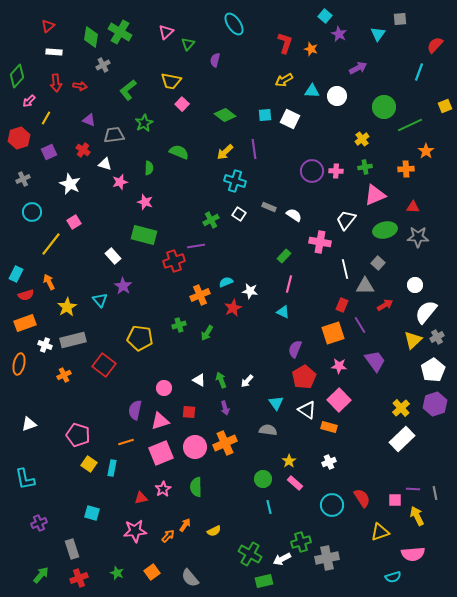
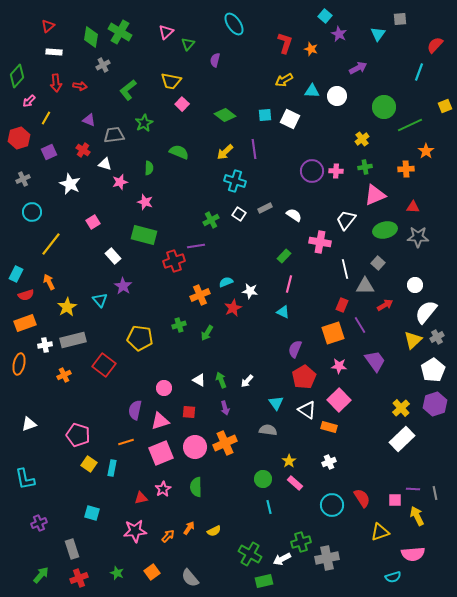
gray rectangle at (269, 207): moved 4 px left, 1 px down; rotated 48 degrees counterclockwise
pink square at (74, 222): moved 19 px right
white cross at (45, 345): rotated 32 degrees counterclockwise
orange arrow at (185, 525): moved 4 px right, 3 px down
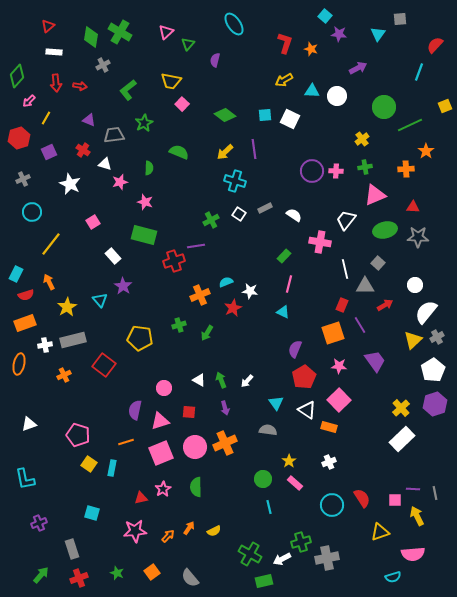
purple star at (339, 34): rotated 21 degrees counterclockwise
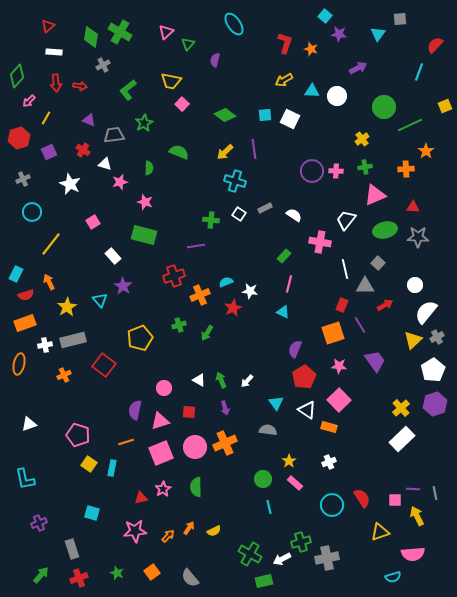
green cross at (211, 220): rotated 35 degrees clockwise
red cross at (174, 261): moved 15 px down
yellow pentagon at (140, 338): rotated 30 degrees counterclockwise
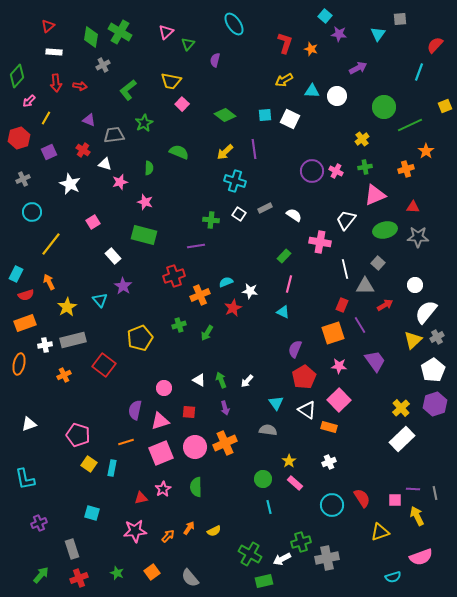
orange cross at (406, 169): rotated 14 degrees counterclockwise
pink cross at (336, 171): rotated 24 degrees clockwise
pink semicircle at (413, 554): moved 8 px right, 3 px down; rotated 15 degrees counterclockwise
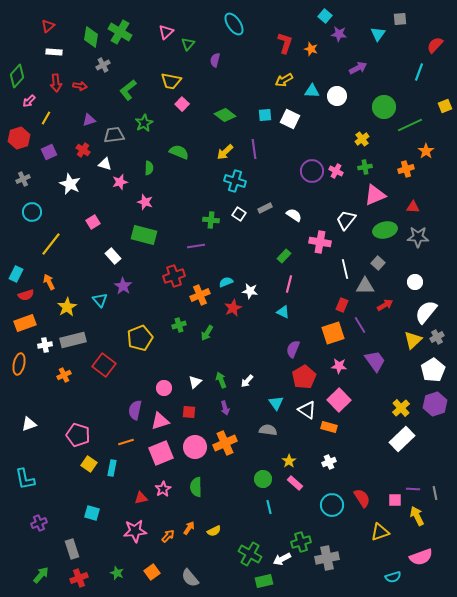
purple triangle at (89, 120): rotated 40 degrees counterclockwise
white circle at (415, 285): moved 3 px up
purple semicircle at (295, 349): moved 2 px left
white triangle at (199, 380): moved 4 px left, 2 px down; rotated 48 degrees clockwise
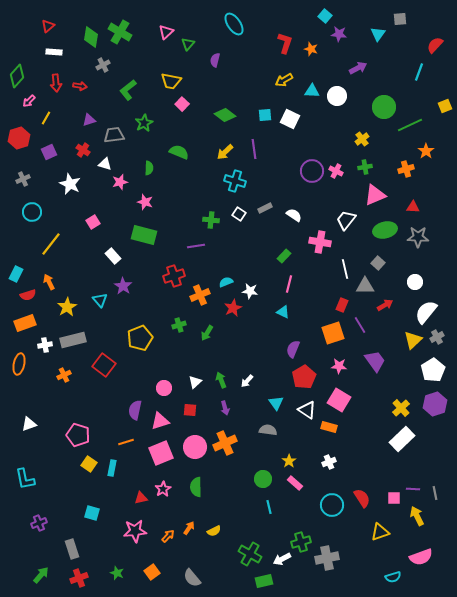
red semicircle at (26, 295): moved 2 px right
pink square at (339, 400): rotated 15 degrees counterclockwise
red square at (189, 412): moved 1 px right, 2 px up
pink square at (395, 500): moved 1 px left, 2 px up
gray semicircle at (190, 578): moved 2 px right
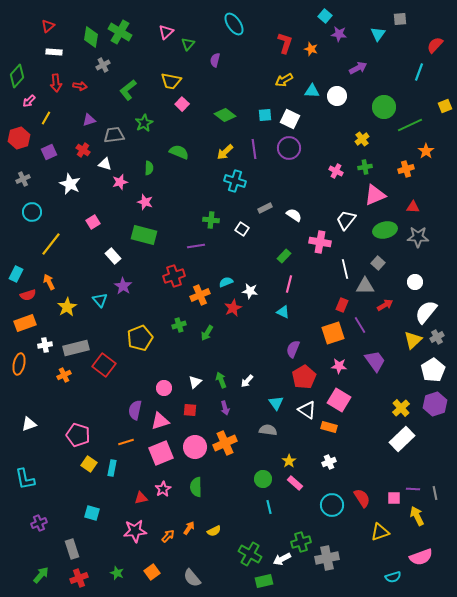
purple circle at (312, 171): moved 23 px left, 23 px up
white square at (239, 214): moved 3 px right, 15 px down
gray rectangle at (73, 340): moved 3 px right, 8 px down
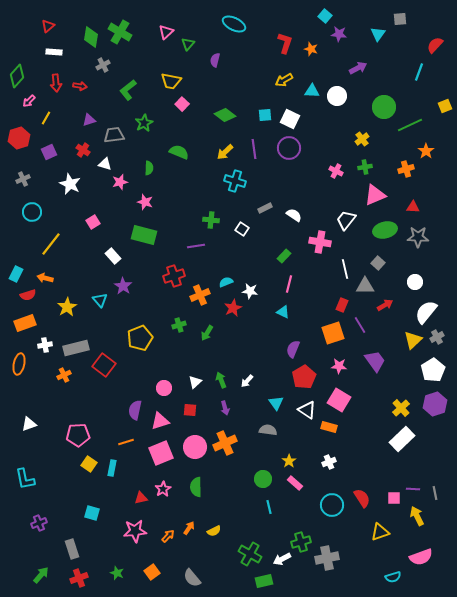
cyan ellipse at (234, 24): rotated 30 degrees counterclockwise
orange arrow at (49, 282): moved 4 px left, 4 px up; rotated 49 degrees counterclockwise
pink pentagon at (78, 435): rotated 20 degrees counterclockwise
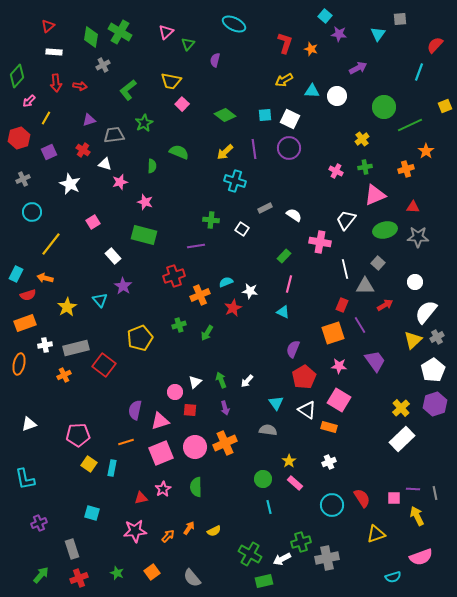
green semicircle at (149, 168): moved 3 px right, 2 px up
pink circle at (164, 388): moved 11 px right, 4 px down
yellow triangle at (380, 532): moved 4 px left, 2 px down
